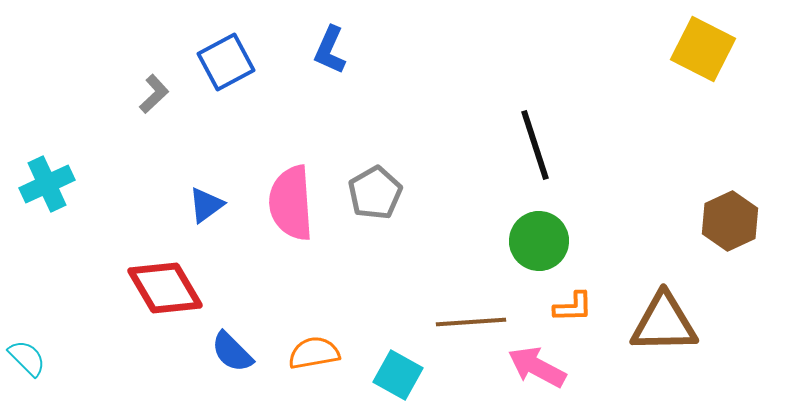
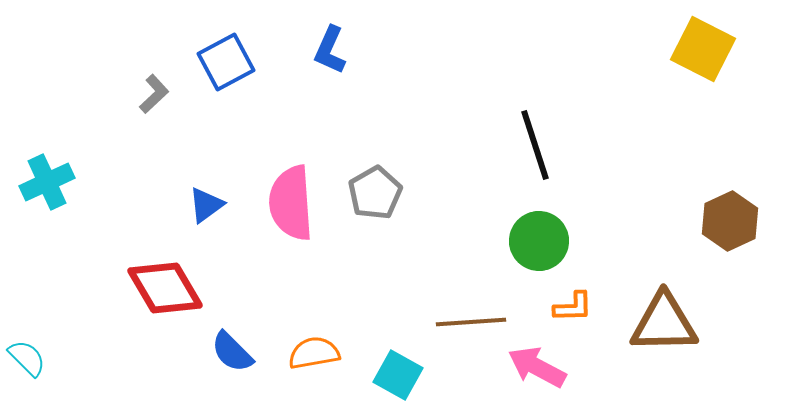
cyan cross: moved 2 px up
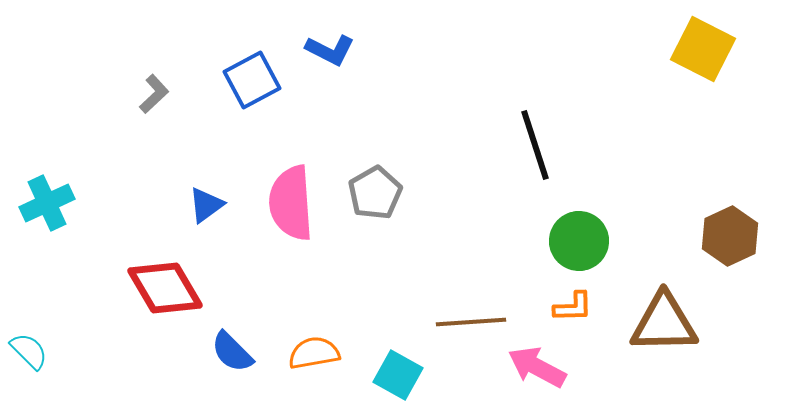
blue L-shape: rotated 87 degrees counterclockwise
blue square: moved 26 px right, 18 px down
cyan cross: moved 21 px down
brown hexagon: moved 15 px down
green circle: moved 40 px right
cyan semicircle: moved 2 px right, 7 px up
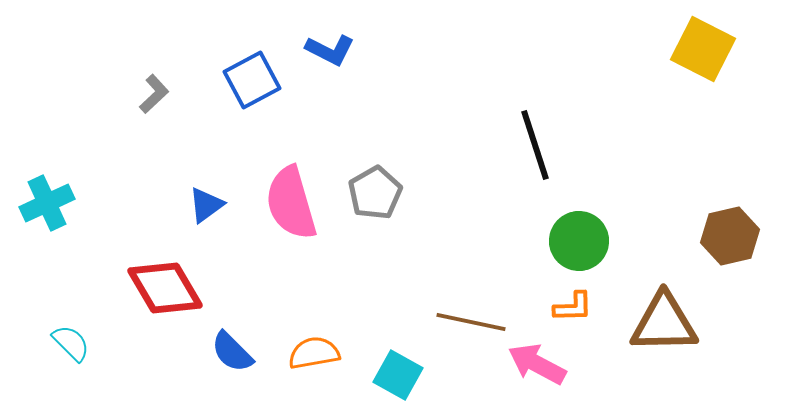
pink semicircle: rotated 12 degrees counterclockwise
brown hexagon: rotated 12 degrees clockwise
brown line: rotated 16 degrees clockwise
cyan semicircle: moved 42 px right, 8 px up
pink arrow: moved 3 px up
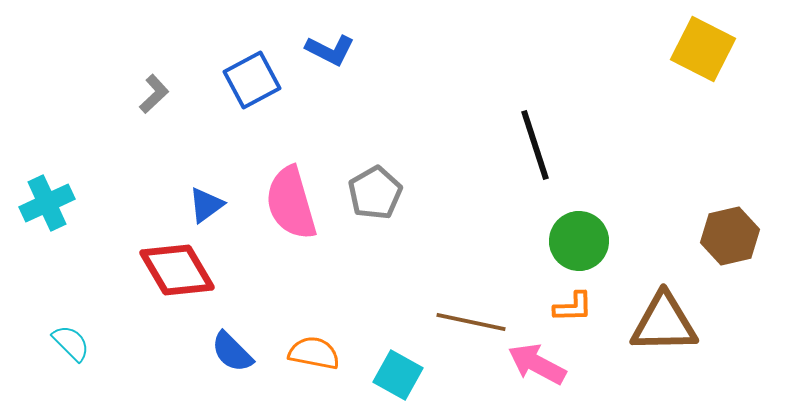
red diamond: moved 12 px right, 18 px up
orange semicircle: rotated 21 degrees clockwise
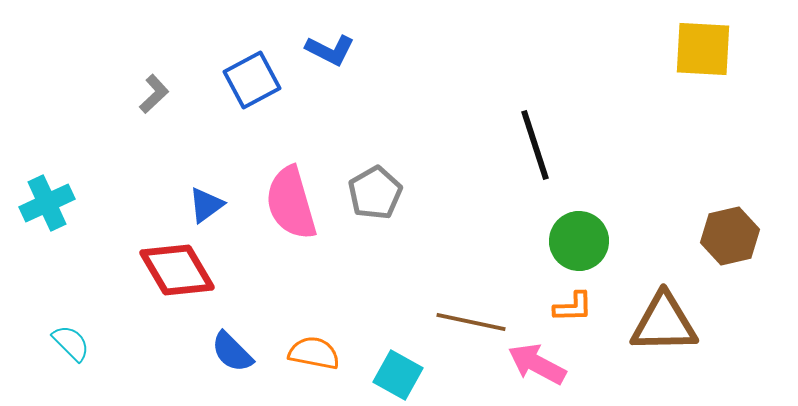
yellow square: rotated 24 degrees counterclockwise
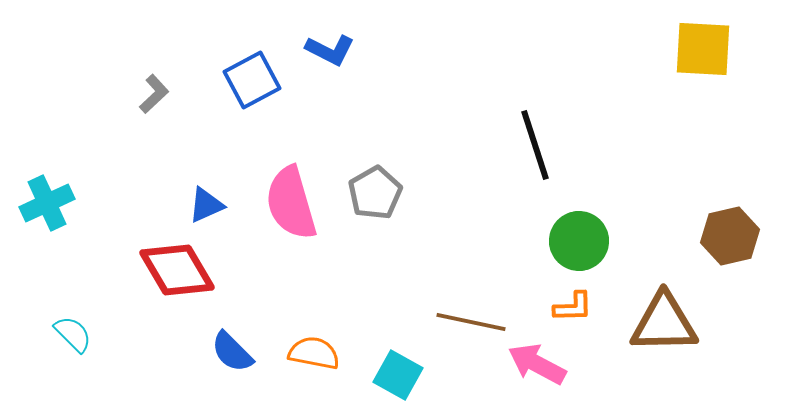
blue triangle: rotated 12 degrees clockwise
cyan semicircle: moved 2 px right, 9 px up
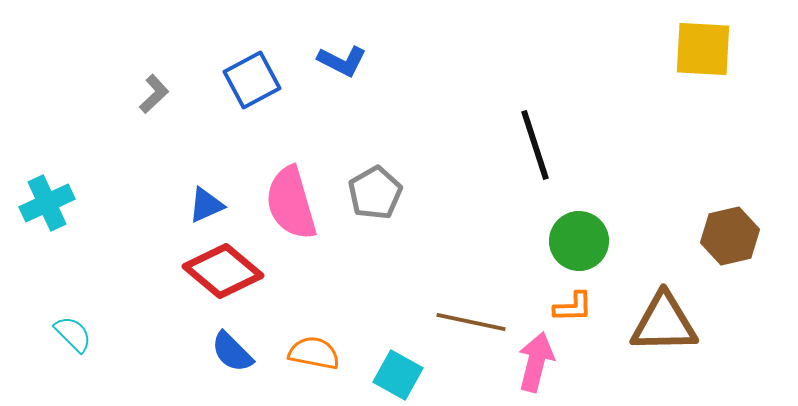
blue L-shape: moved 12 px right, 11 px down
red diamond: moved 46 px right, 1 px down; rotated 20 degrees counterclockwise
pink arrow: moved 1 px left, 2 px up; rotated 76 degrees clockwise
